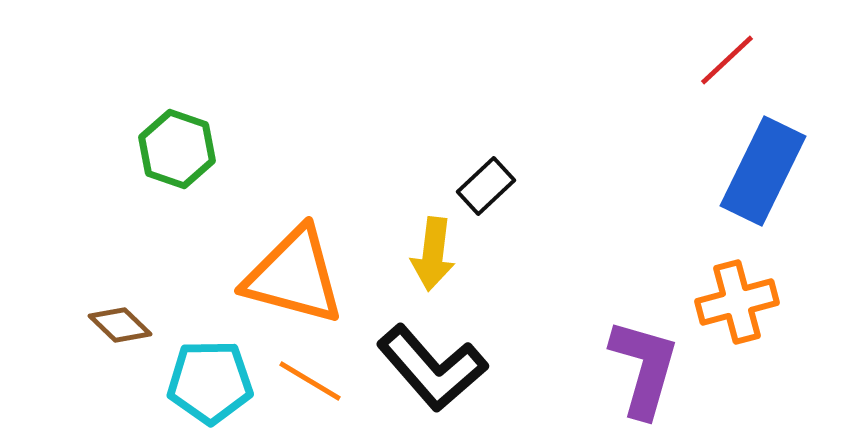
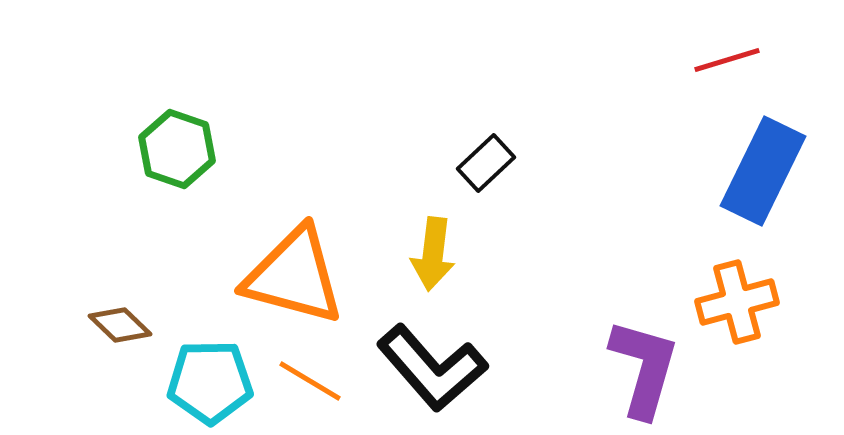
red line: rotated 26 degrees clockwise
black rectangle: moved 23 px up
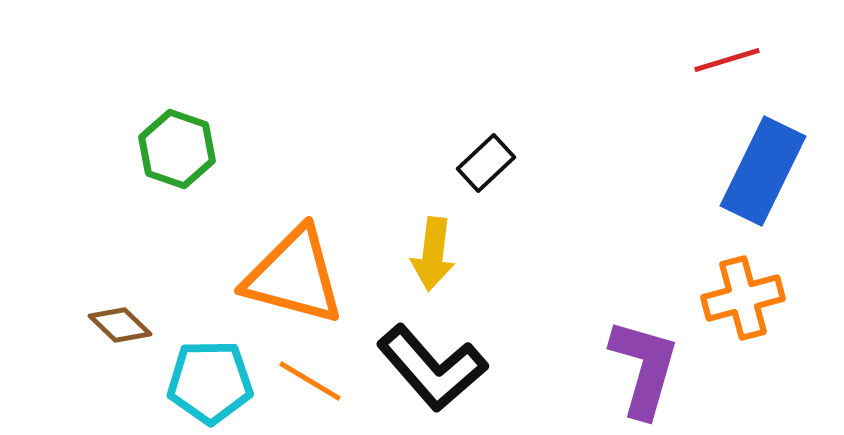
orange cross: moved 6 px right, 4 px up
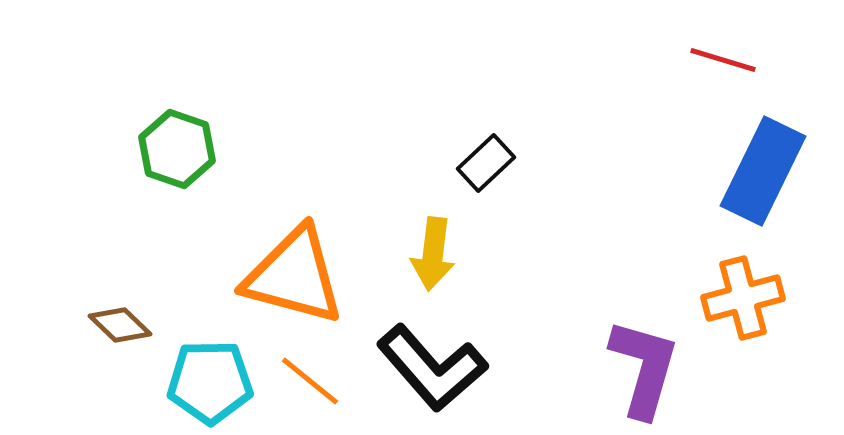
red line: moved 4 px left; rotated 34 degrees clockwise
orange line: rotated 8 degrees clockwise
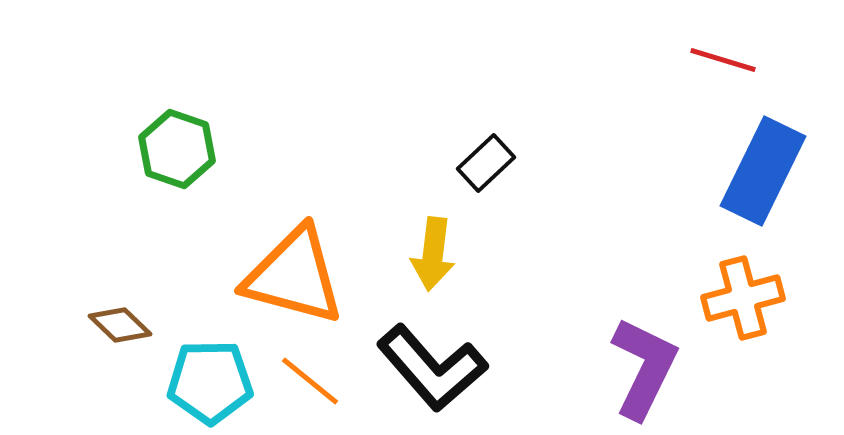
purple L-shape: rotated 10 degrees clockwise
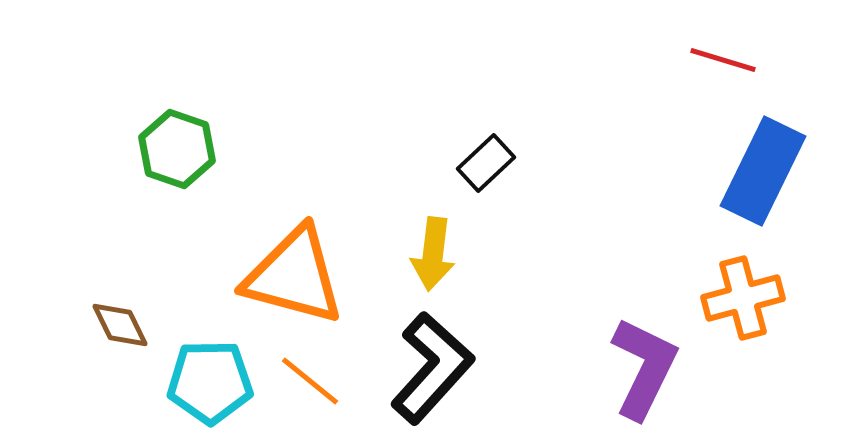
brown diamond: rotated 20 degrees clockwise
black L-shape: rotated 97 degrees counterclockwise
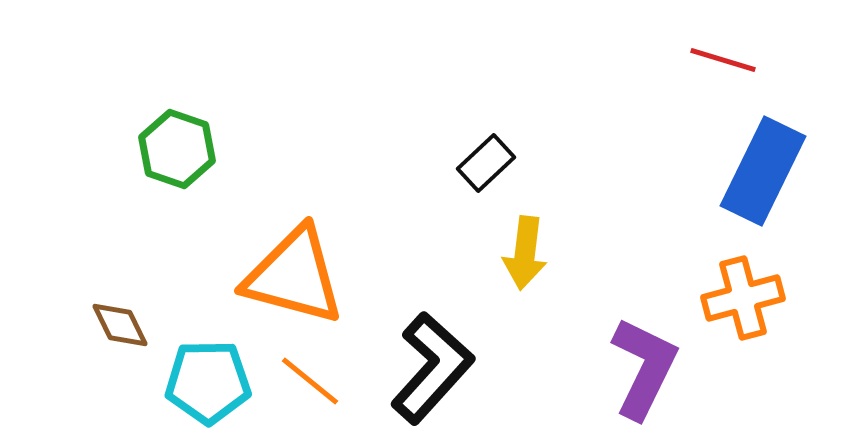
yellow arrow: moved 92 px right, 1 px up
cyan pentagon: moved 2 px left
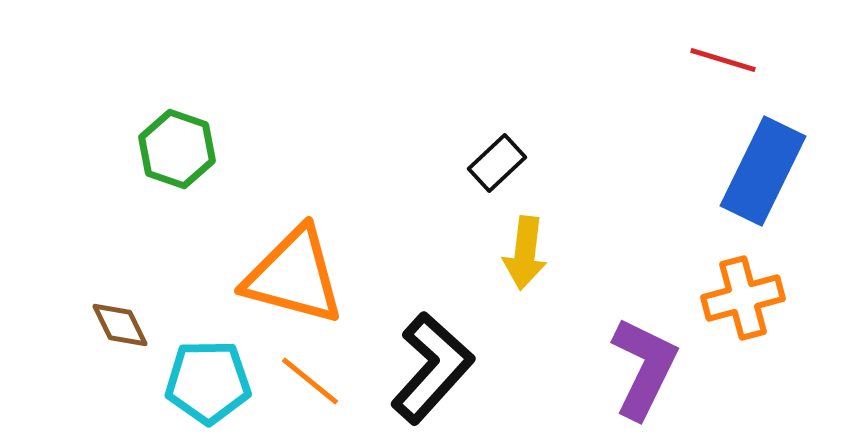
black rectangle: moved 11 px right
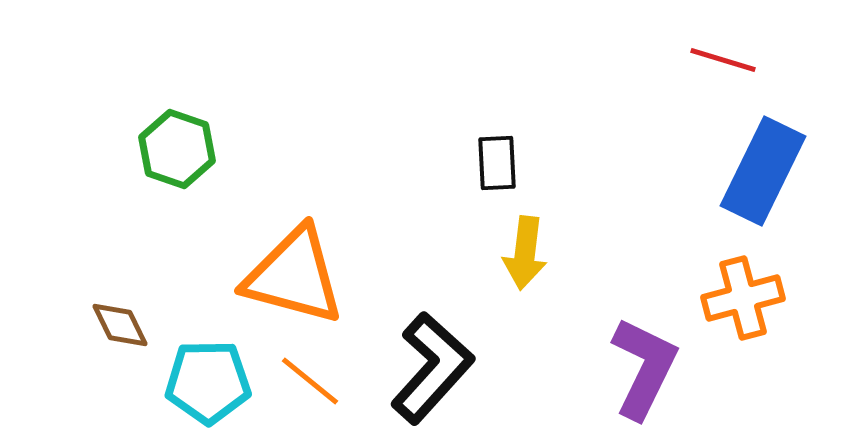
black rectangle: rotated 50 degrees counterclockwise
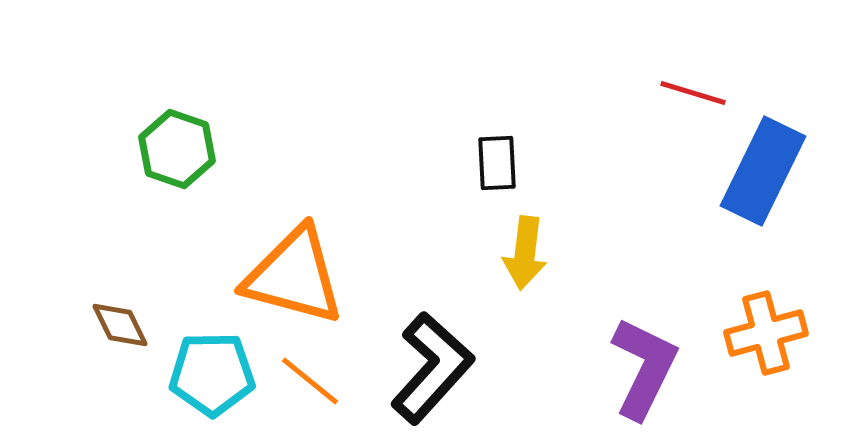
red line: moved 30 px left, 33 px down
orange cross: moved 23 px right, 35 px down
cyan pentagon: moved 4 px right, 8 px up
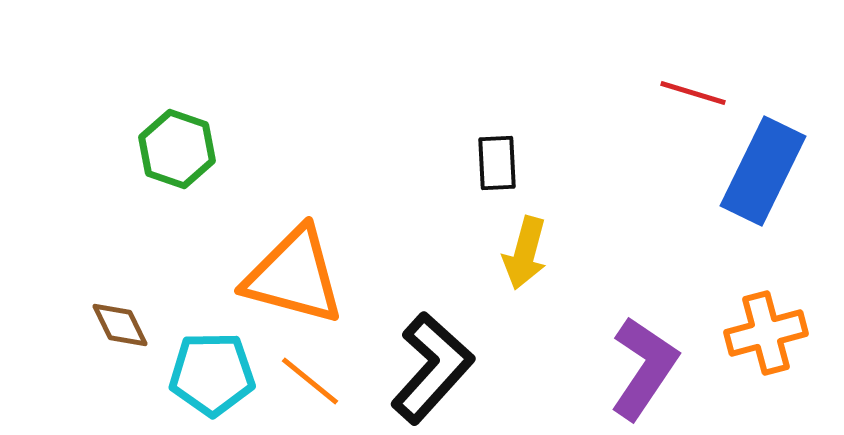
yellow arrow: rotated 8 degrees clockwise
purple L-shape: rotated 8 degrees clockwise
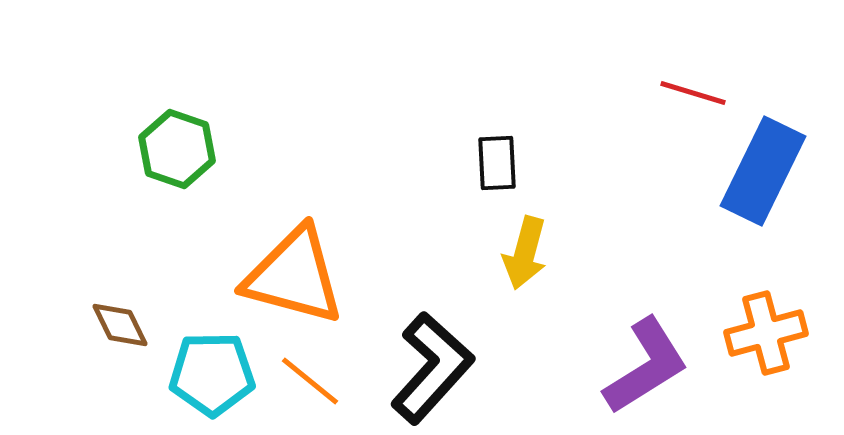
purple L-shape: moved 2 px right, 2 px up; rotated 24 degrees clockwise
